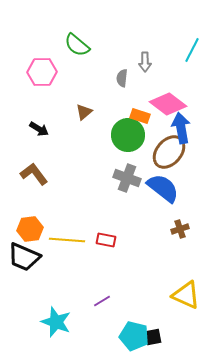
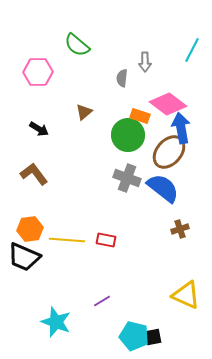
pink hexagon: moved 4 px left
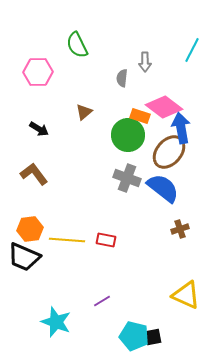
green semicircle: rotated 24 degrees clockwise
pink diamond: moved 4 px left, 3 px down
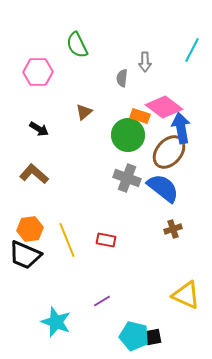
brown L-shape: rotated 12 degrees counterclockwise
brown cross: moved 7 px left
yellow line: rotated 64 degrees clockwise
black trapezoid: moved 1 px right, 2 px up
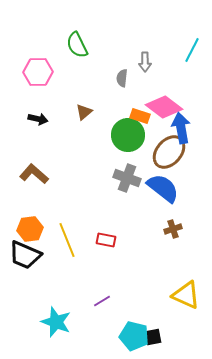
black arrow: moved 1 px left, 10 px up; rotated 18 degrees counterclockwise
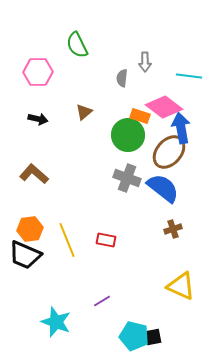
cyan line: moved 3 px left, 26 px down; rotated 70 degrees clockwise
yellow triangle: moved 5 px left, 9 px up
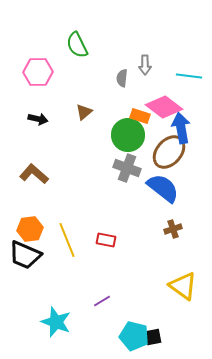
gray arrow: moved 3 px down
gray cross: moved 10 px up
yellow triangle: moved 2 px right; rotated 12 degrees clockwise
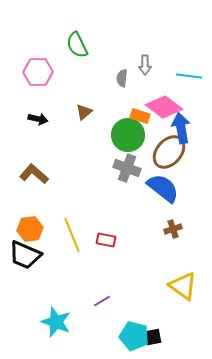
yellow line: moved 5 px right, 5 px up
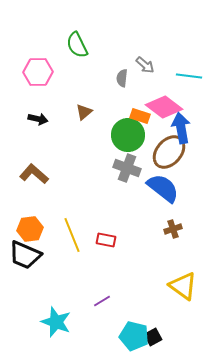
gray arrow: rotated 48 degrees counterclockwise
black square: rotated 18 degrees counterclockwise
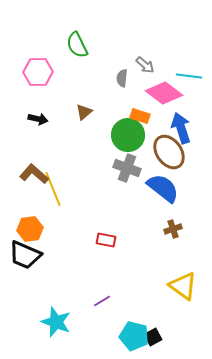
pink diamond: moved 14 px up
blue arrow: rotated 8 degrees counterclockwise
brown ellipse: rotated 76 degrees counterclockwise
yellow line: moved 19 px left, 46 px up
